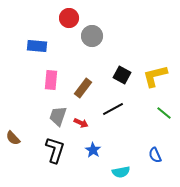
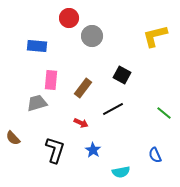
yellow L-shape: moved 40 px up
gray trapezoid: moved 21 px left, 13 px up; rotated 55 degrees clockwise
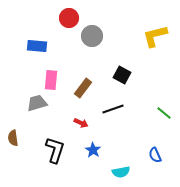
black line: rotated 10 degrees clockwise
brown semicircle: rotated 35 degrees clockwise
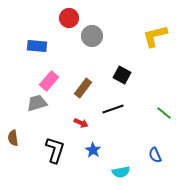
pink rectangle: moved 2 px left, 1 px down; rotated 36 degrees clockwise
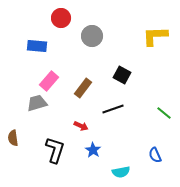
red circle: moved 8 px left
yellow L-shape: rotated 12 degrees clockwise
red arrow: moved 3 px down
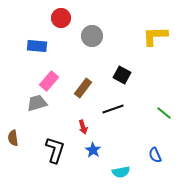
red arrow: moved 2 px right, 1 px down; rotated 48 degrees clockwise
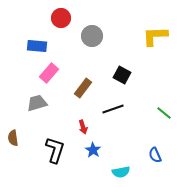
pink rectangle: moved 8 px up
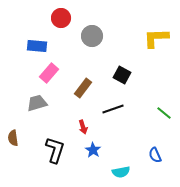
yellow L-shape: moved 1 px right, 2 px down
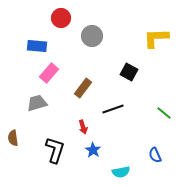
black square: moved 7 px right, 3 px up
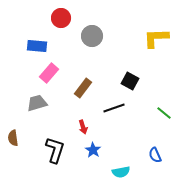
black square: moved 1 px right, 9 px down
black line: moved 1 px right, 1 px up
